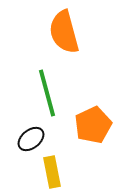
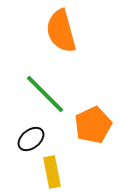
orange semicircle: moved 3 px left, 1 px up
green line: moved 2 px left, 1 px down; rotated 30 degrees counterclockwise
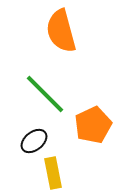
black ellipse: moved 3 px right, 2 px down
yellow rectangle: moved 1 px right, 1 px down
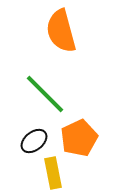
orange pentagon: moved 14 px left, 13 px down
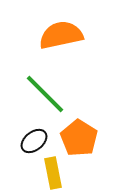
orange semicircle: moved 4 px down; rotated 93 degrees clockwise
orange pentagon: rotated 15 degrees counterclockwise
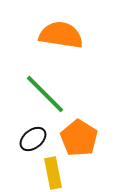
orange semicircle: rotated 21 degrees clockwise
black ellipse: moved 1 px left, 2 px up
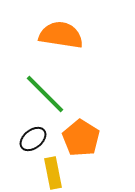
orange pentagon: moved 2 px right
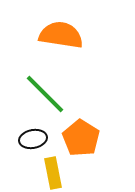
black ellipse: rotated 28 degrees clockwise
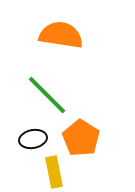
green line: moved 2 px right, 1 px down
yellow rectangle: moved 1 px right, 1 px up
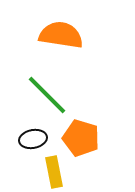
orange pentagon: rotated 15 degrees counterclockwise
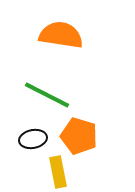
green line: rotated 18 degrees counterclockwise
orange pentagon: moved 2 px left, 2 px up
yellow rectangle: moved 4 px right
